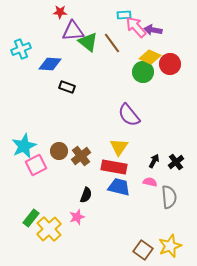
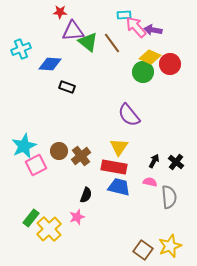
black cross: rotated 14 degrees counterclockwise
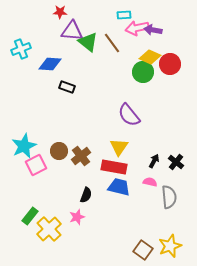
pink arrow: moved 1 px right, 1 px down; rotated 60 degrees counterclockwise
purple triangle: moved 1 px left; rotated 10 degrees clockwise
green rectangle: moved 1 px left, 2 px up
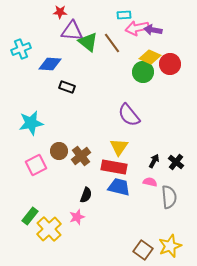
cyan star: moved 7 px right, 23 px up; rotated 15 degrees clockwise
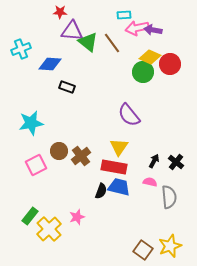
black semicircle: moved 15 px right, 4 px up
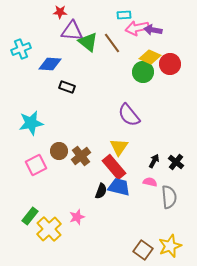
red rectangle: rotated 40 degrees clockwise
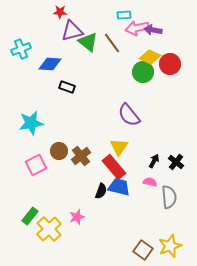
purple triangle: rotated 20 degrees counterclockwise
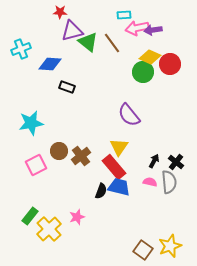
purple arrow: rotated 18 degrees counterclockwise
gray semicircle: moved 15 px up
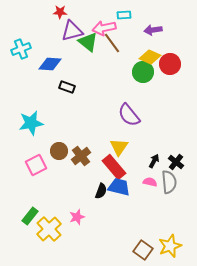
pink arrow: moved 33 px left
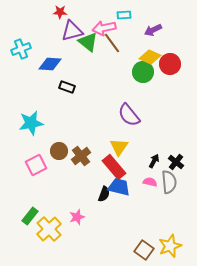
purple arrow: rotated 18 degrees counterclockwise
black semicircle: moved 3 px right, 3 px down
brown square: moved 1 px right
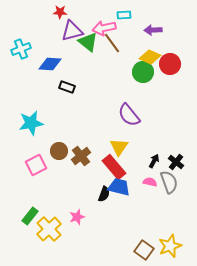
purple arrow: rotated 24 degrees clockwise
gray semicircle: rotated 15 degrees counterclockwise
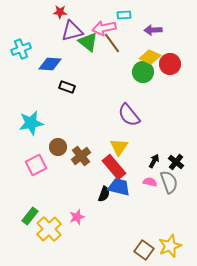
brown circle: moved 1 px left, 4 px up
